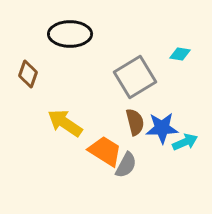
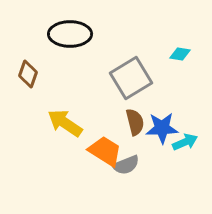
gray square: moved 4 px left, 1 px down
gray semicircle: rotated 40 degrees clockwise
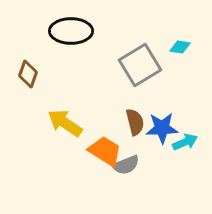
black ellipse: moved 1 px right, 3 px up
cyan diamond: moved 7 px up
gray square: moved 9 px right, 13 px up
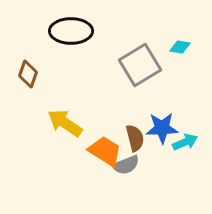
brown semicircle: moved 16 px down
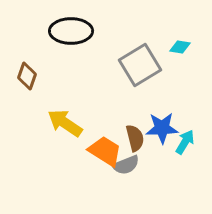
brown diamond: moved 1 px left, 2 px down
cyan arrow: rotated 35 degrees counterclockwise
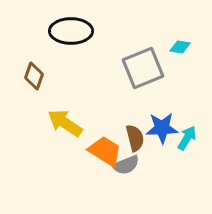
gray square: moved 3 px right, 3 px down; rotated 9 degrees clockwise
brown diamond: moved 7 px right
cyan arrow: moved 2 px right, 4 px up
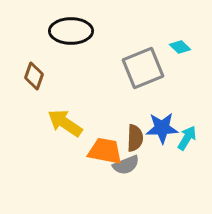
cyan diamond: rotated 35 degrees clockwise
brown semicircle: rotated 16 degrees clockwise
orange trapezoid: rotated 21 degrees counterclockwise
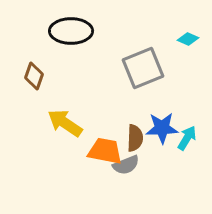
cyan diamond: moved 8 px right, 8 px up; rotated 20 degrees counterclockwise
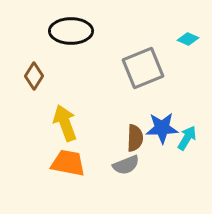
brown diamond: rotated 12 degrees clockwise
yellow arrow: rotated 36 degrees clockwise
orange trapezoid: moved 37 px left, 12 px down
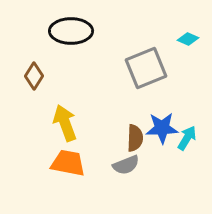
gray square: moved 3 px right
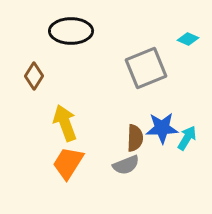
orange trapezoid: rotated 69 degrees counterclockwise
